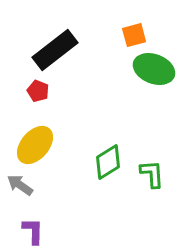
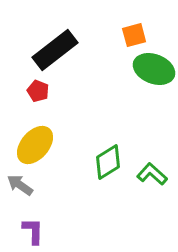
green L-shape: rotated 44 degrees counterclockwise
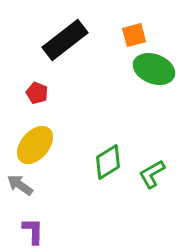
black rectangle: moved 10 px right, 10 px up
red pentagon: moved 1 px left, 2 px down
green L-shape: rotated 72 degrees counterclockwise
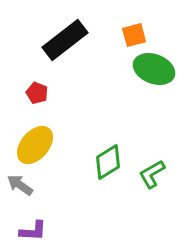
purple L-shape: rotated 92 degrees clockwise
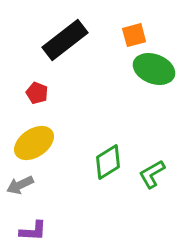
yellow ellipse: moved 1 px left, 2 px up; rotated 15 degrees clockwise
gray arrow: rotated 60 degrees counterclockwise
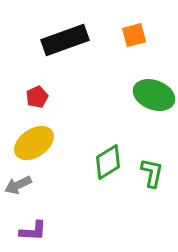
black rectangle: rotated 18 degrees clockwise
green ellipse: moved 26 px down
red pentagon: moved 4 px down; rotated 25 degrees clockwise
green L-shape: moved 1 px up; rotated 132 degrees clockwise
gray arrow: moved 2 px left
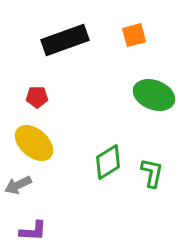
red pentagon: rotated 25 degrees clockwise
yellow ellipse: rotated 75 degrees clockwise
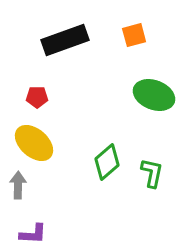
green diamond: moved 1 px left; rotated 9 degrees counterclockwise
gray arrow: rotated 116 degrees clockwise
purple L-shape: moved 3 px down
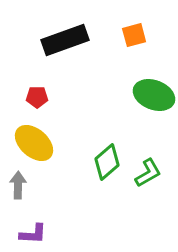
green L-shape: moved 4 px left; rotated 48 degrees clockwise
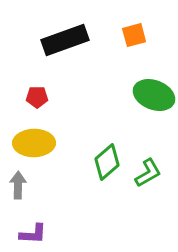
yellow ellipse: rotated 42 degrees counterclockwise
